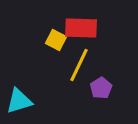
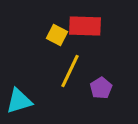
red rectangle: moved 4 px right, 2 px up
yellow square: moved 1 px right, 5 px up
yellow line: moved 9 px left, 6 px down
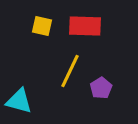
yellow square: moved 15 px left, 9 px up; rotated 15 degrees counterclockwise
cyan triangle: rotated 32 degrees clockwise
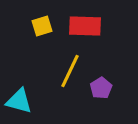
yellow square: rotated 30 degrees counterclockwise
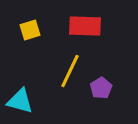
yellow square: moved 12 px left, 4 px down
cyan triangle: moved 1 px right
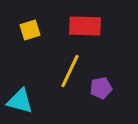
purple pentagon: rotated 20 degrees clockwise
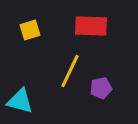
red rectangle: moved 6 px right
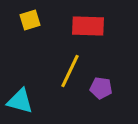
red rectangle: moved 3 px left
yellow square: moved 10 px up
purple pentagon: rotated 20 degrees clockwise
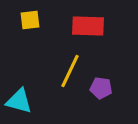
yellow square: rotated 10 degrees clockwise
cyan triangle: moved 1 px left
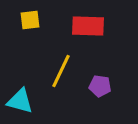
yellow line: moved 9 px left
purple pentagon: moved 1 px left, 2 px up
cyan triangle: moved 1 px right
